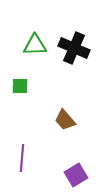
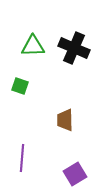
green triangle: moved 2 px left, 1 px down
green square: rotated 18 degrees clockwise
brown trapezoid: rotated 40 degrees clockwise
purple square: moved 1 px left, 1 px up
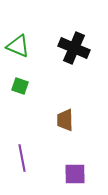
green triangle: moved 15 px left; rotated 25 degrees clockwise
purple line: rotated 16 degrees counterclockwise
purple square: rotated 30 degrees clockwise
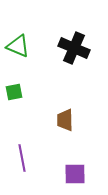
green square: moved 6 px left, 6 px down; rotated 30 degrees counterclockwise
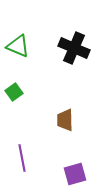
green square: rotated 24 degrees counterclockwise
purple square: rotated 15 degrees counterclockwise
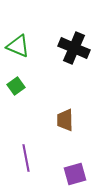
green square: moved 2 px right, 6 px up
purple line: moved 4 px right
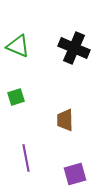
green square: moved 11 px down; rotated 18 degrees clockwise
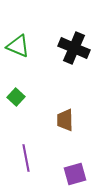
green square: rotated 30 degrees counterclockwise
